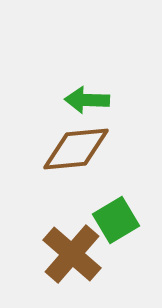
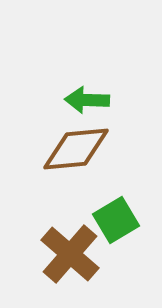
brown cross: moved 2 px left
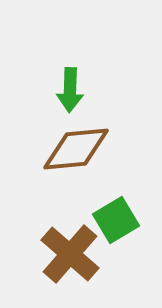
green arrow: moved 17 px left, 10 px up; rotated 90 degrees counterclockwise
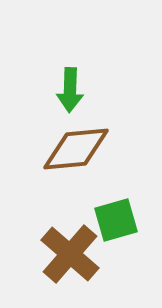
green square: rotated 15 degrees clockwise
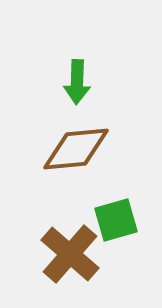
green arrow: moved 7 px right, 8 px up
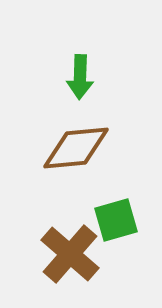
green arrow: moved 3 px right, 5 px up
brown diamond: moved 1 px up
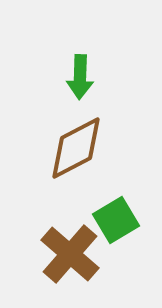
brown diamond: rotated 22 degrees counterclockwise
green square: rotated 15 degrees counterclockwise
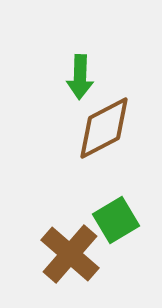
brown diamond: moved 28 px right, 20 px up
